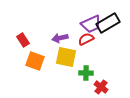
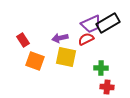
green cross: moved 15 px right, 5 px up
red cross: moved 6 px right; rotated 32 degrees counterclockwise
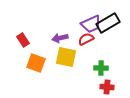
orange square: moved 1 px right, 2 px down
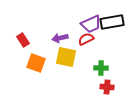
black rectangle: moved 4 px right, 1 px up; rotated 20 degrees clockwise
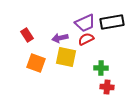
purple trapezoid: moved 6 px left, 1 px up
red rectangle: moved 4 px right, 5 px up
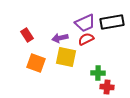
green cross: moved 3 px left, 5 px down
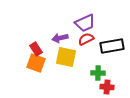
black rectangle: moved 24 px down
red rectangle: moved 9 px right, 14 px down
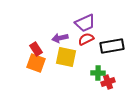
red cross: moved 1 px right, 5 px up; rotated 24 degrees counterclockwise
